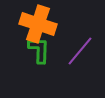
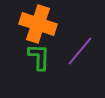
green L-shape: moved 7 px down
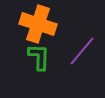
purple line: moved 2 px right
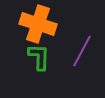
purple line: rotated 12 degrees counterclockwise
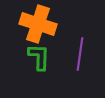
purple line: moved 2 px left, 3 px down; rotated 20 degrees counterclockwise
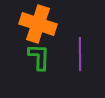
purple line: rotated 8 degrees counterclockwise
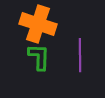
purple line: moved 1 px down
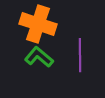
green L-shape: rotated 52 degrees counterclockwise
